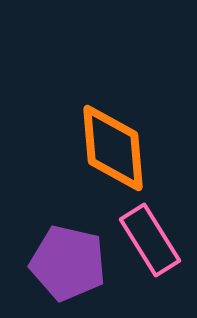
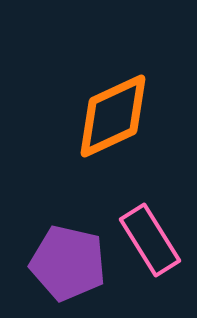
orange diamond: moved 32 px up; rotated 70 degrees clockwise
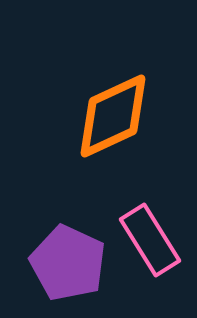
purple pentagon: rotated 12 degrees clockwise
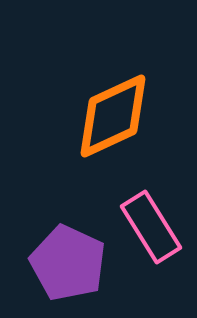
pink rectangle: moved 1 px right, 13 px up
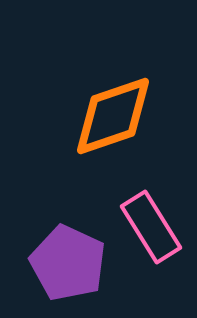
orange diamond: rotated 6 degrees clockwise
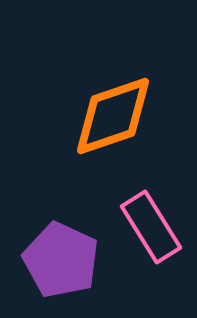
purple pentagon: moved 7 px left, 3 px up
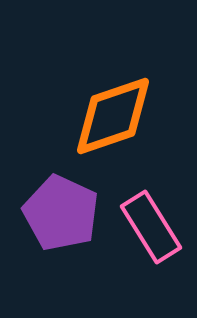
purple pentagon: moved 47 px up
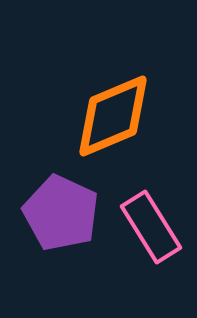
orange diamond: rotated 4 degrees counterclockwise
